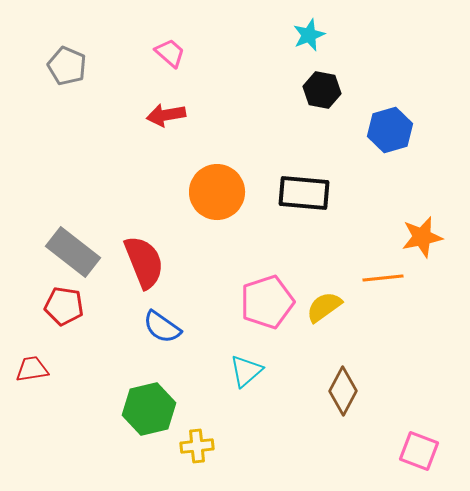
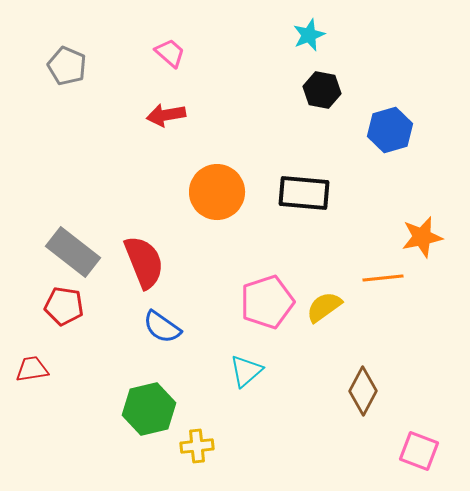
brown diamond: moved 20 px right
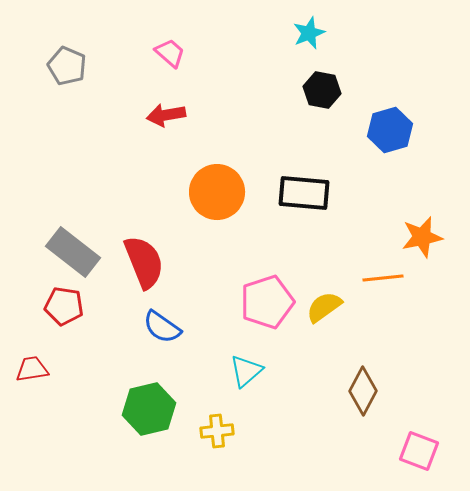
cyan star: moved 2 px up
yellow cross: moved 20 px right, 15 px up
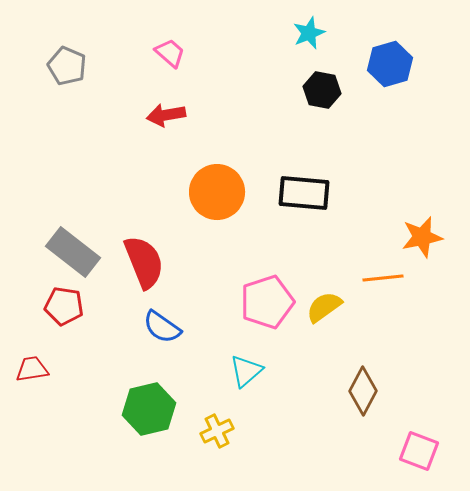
blue hexagon: moved 66 px up
yellow cross: rotated 20 degrees counterclockwise
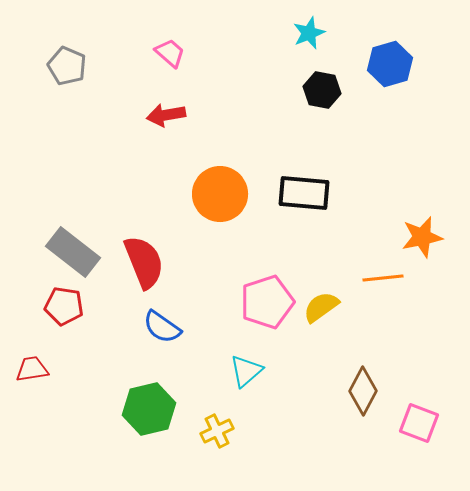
orange circle: moved 3 px right, 2 px down
yellow semicircle: moved 3 px left
pink square: moved 28 px up
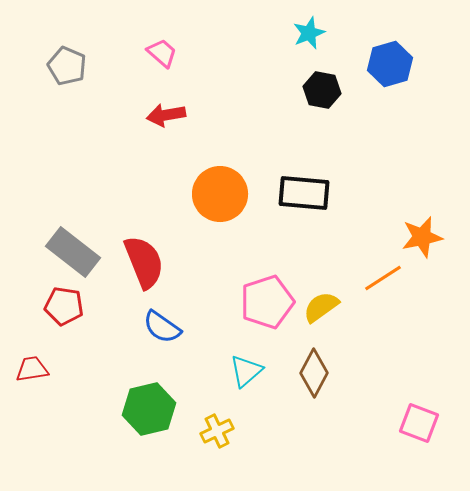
pink trapezoid: moved 8 px left
orange line: rotated 27 degrees counterclockwise
brown diamond: moved 49 px left, 18 px up
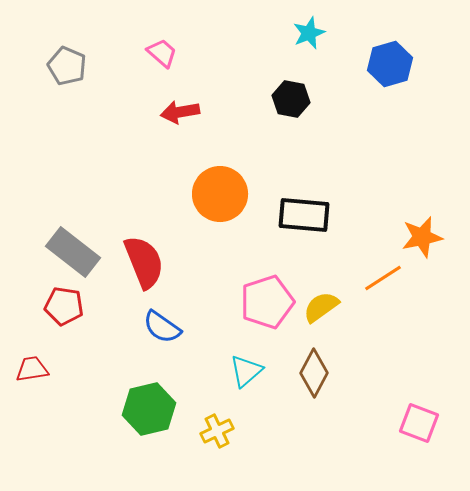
black hexagon: moved 31 px left, 9 px down
red arrow: moved 14 px right, 3 px up
black rectangle: moved 22 px down
